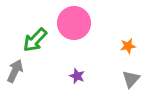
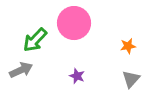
gray arrow: moved 6 px right, 1 px up; rotated 40 degrees clockwise
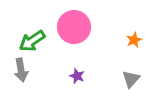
pink circle: moved 4 px down
green arrow: moved 3 px left, 1 px down; rotated 12 degrees clockwise
orange star: moved 6 px right, 6 px up; rotated 14 degrees counterclockwise
gray arrow: rotated 105 degrees clockwise
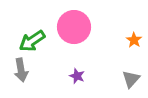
orange star: rotated 14 degrees counterclockwise
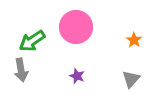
pink circle: moved 2 px right
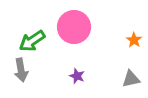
pink circle: moved 2 px left
gray triangle: rotated 36 degrees clockwise
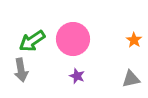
pink circle: moved 1 px left, 12 px down
